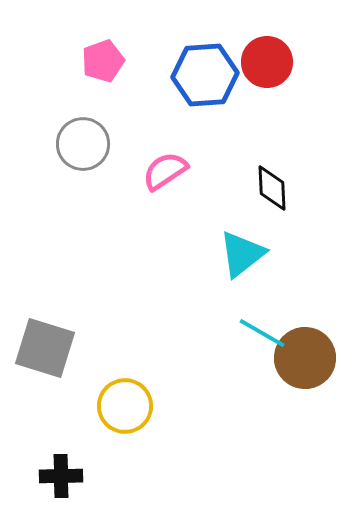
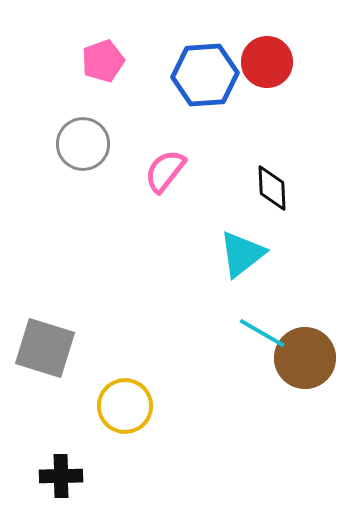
pink semicircle: rotated 18 degrees counterclockwise
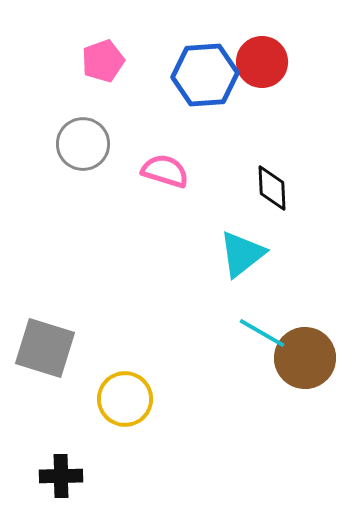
red circle: moved 5 px left
pink semicircle: rotated 69 degrees clockwise
yellow circle: moved 7 px up
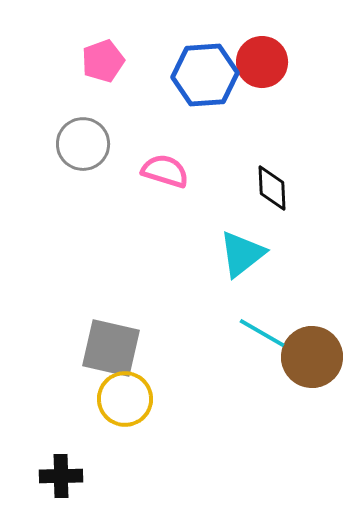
gray square: moved 66 px right; rotated 4 degrees counterclockwise
brown circle: moved 7 px right, 1 px up
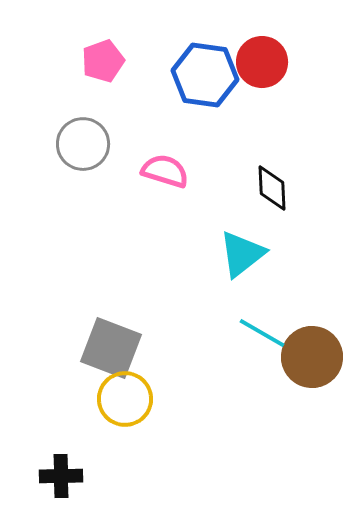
blue hexagon: rotated 12 degrees clockwise
gray square: rotated 8 degrees clockwise
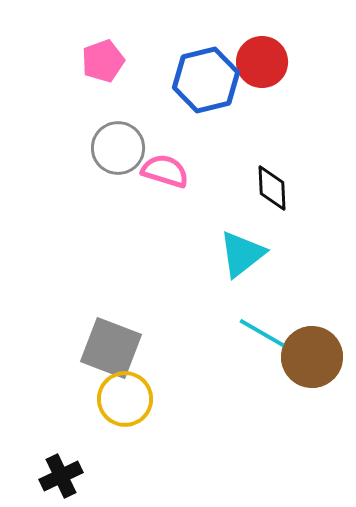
blue hexagon: moved 1 px right, 5 px down; rotated 22 degrees counterclockwise
gray circle: moved 35 px right, 4 px down
black cross: rotated 24 degrees counterclockwise
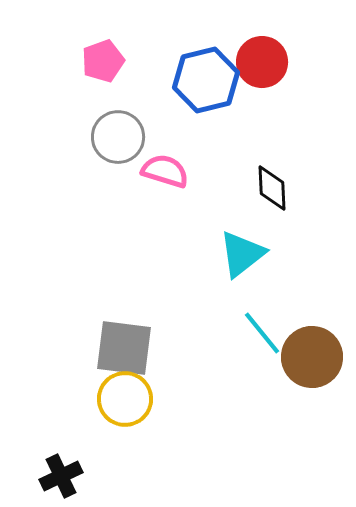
gray circle: moved 11 px up
cyan line: rotated 21 degrees clockwise
gray square: moved 13 px right; rotated 14 degrees counterclockwise
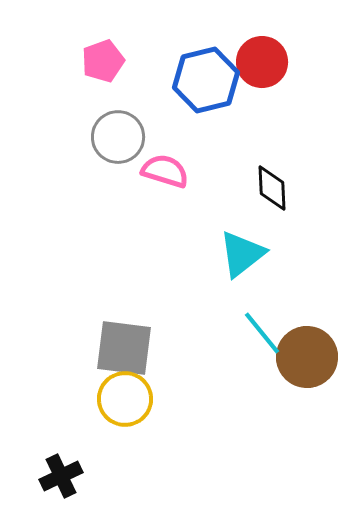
brown circle: moved 5 px left
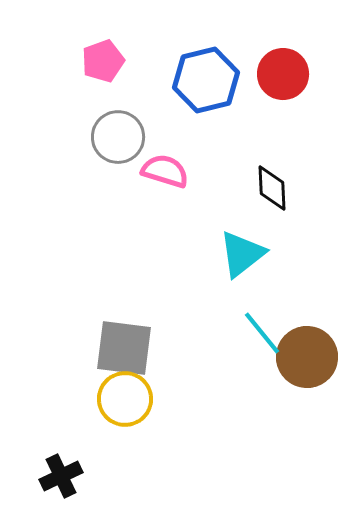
red circle: moved 21 px right, 12 px down
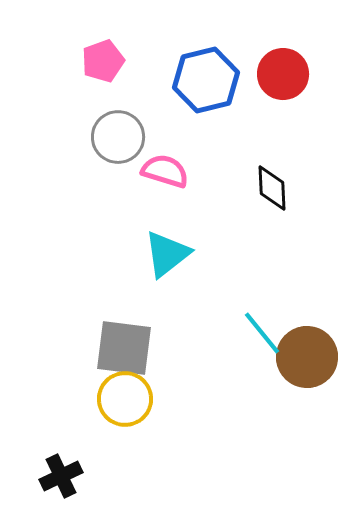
cyan triangle: moved 75 px left
